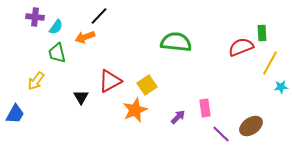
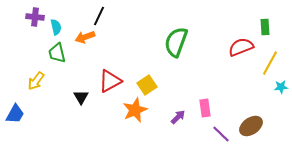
black line: rotated 18 degrees counterclockwise
cyan semicircle: rotated 49 degrees counterclockwise
green rectangle: moved 3 px right, 6 px up
green semicircle: rotated 76 degrees counterclockwise
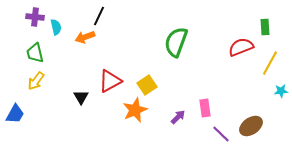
green trapezoid: moved 22 px left
cyan star: moved 4 px down
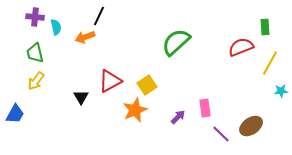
green semicircle: rotated 28 degrees clockwise
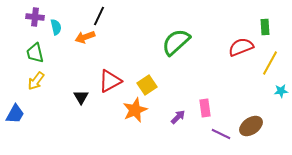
purple line: rotated 18 degrees counterclockwise
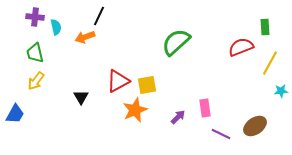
red triangle: moved 8 px right
yellow square: rotated 24 degrees clockwise
brown ellipse: moved 4 px right
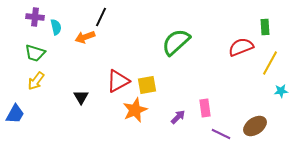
black line: moved 2 px right, 1 px down
green trapezoid: rotated 60 degrees counterclockwise
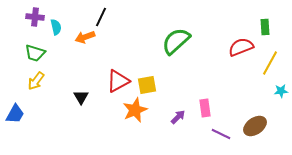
green semicircle: moved 1 px up
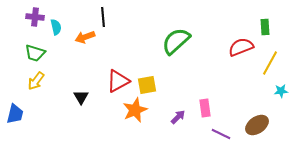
black line: moved 2 px right; rotated 30 degrees counterclockwise
blue trapezoid: rotated 15 degrees counterclockwise
brown ellipse: moved 2 px right, 1 px up
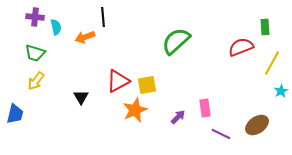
yellow line: moved 2 px right
cyan star: rotated 24 degrees counterclockwise
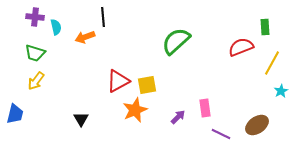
black triangle: moved 22 px down
